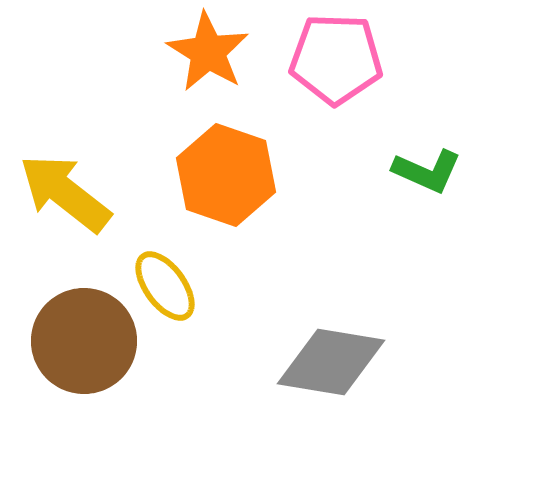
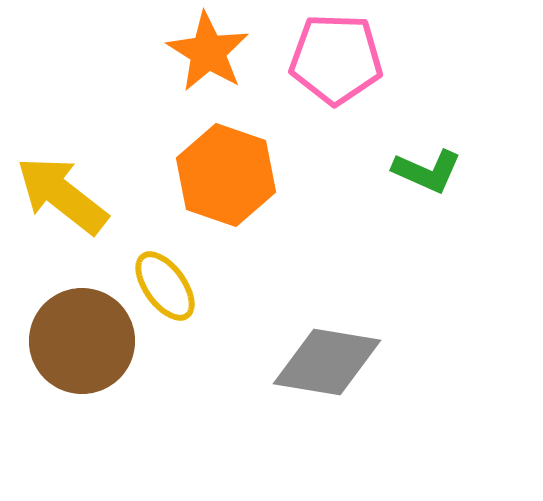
yellow arrow: moved 3 px left, 2 px down
brown circle: moved 2 px left
gray diamond: moved 4 px left
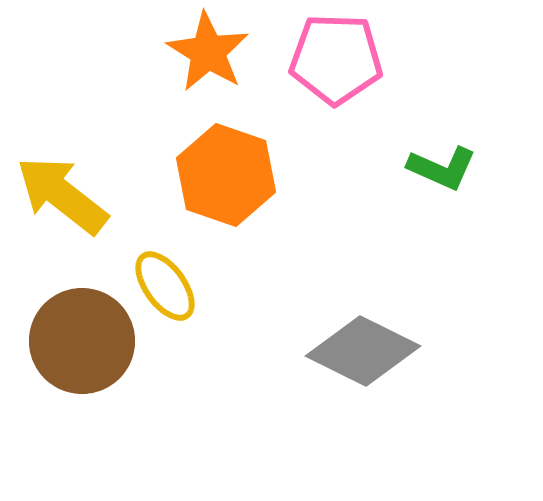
green L-shape: moved 15 px right, 3 px up
gray diamond: moved 36 px right, 11 px up; rotated 17 degrees clockwise
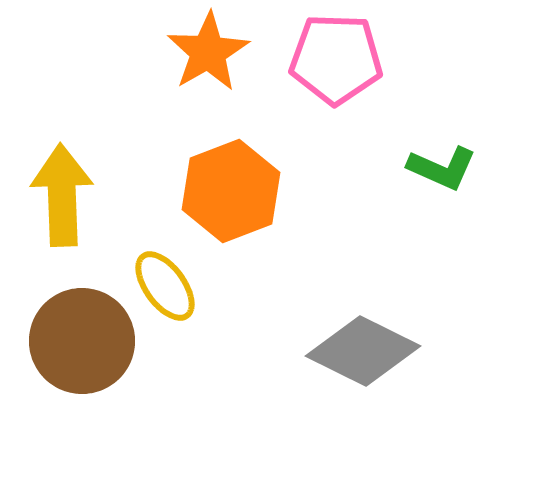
orange star: rotated 10 degrees clockwise
orange hexagon: moved 5 px right, 16 px down; rotated 20 degrees clockwise
yellow arrow: rotated 50 degrees clockwise
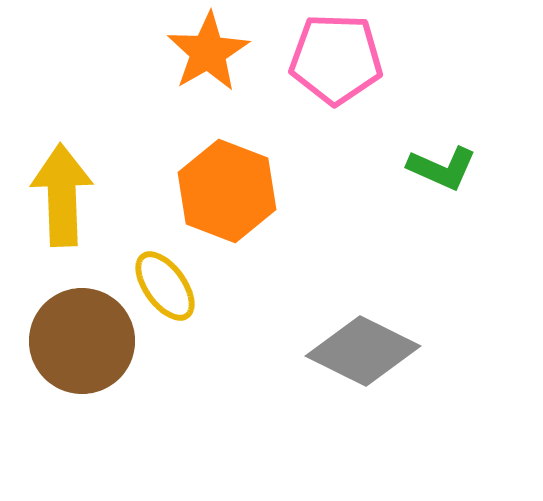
orange hexagon: moved 4 px left; rotated 18 degrees counterclockwise
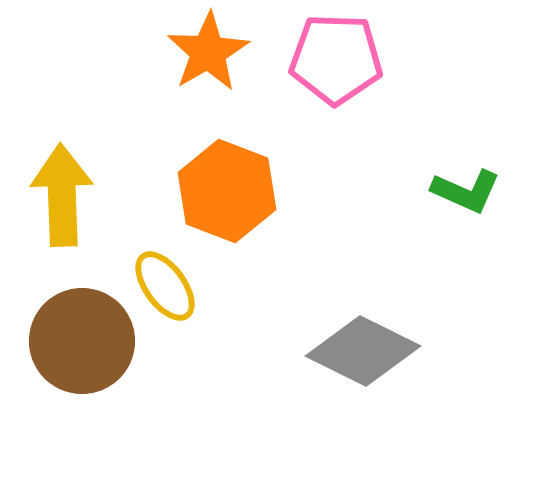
green L-shape: moved 24 px right, 23 px down
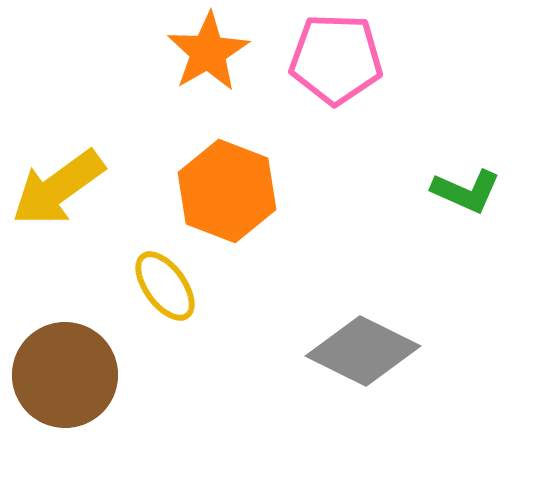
yellow arrow: moved 4 px left, 7 px up; rotated 124 degrees counterclockwise
brown circle: moved 17 px left, 34 px down
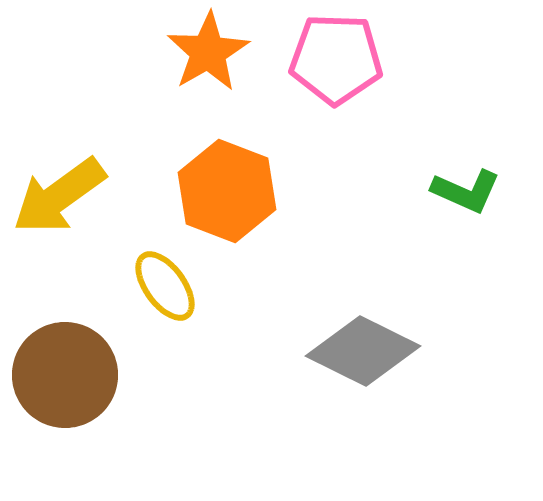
yellow arrow: moved 1 px right, 8 px down
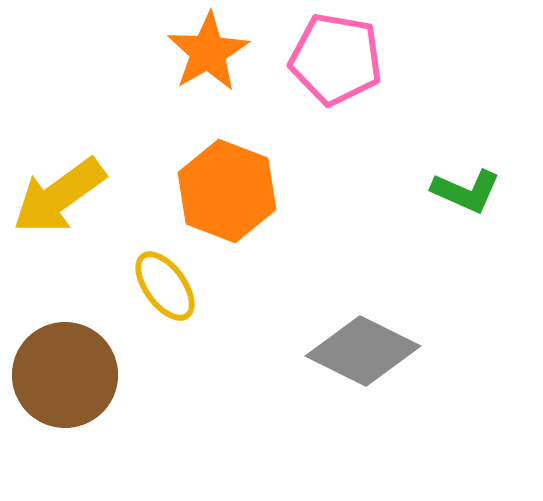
pink pentagon: rotated 8 degrees clockwise
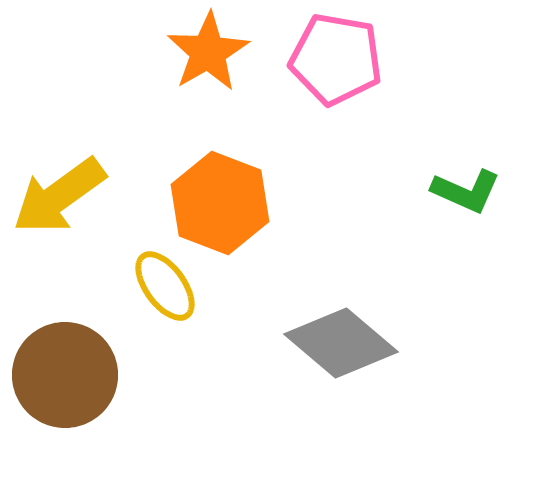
orange hexagon: moved 7 px left, 12 px down
gray diamond: moved 22 px left, 8 px up; rotated 14 degrees clockwise
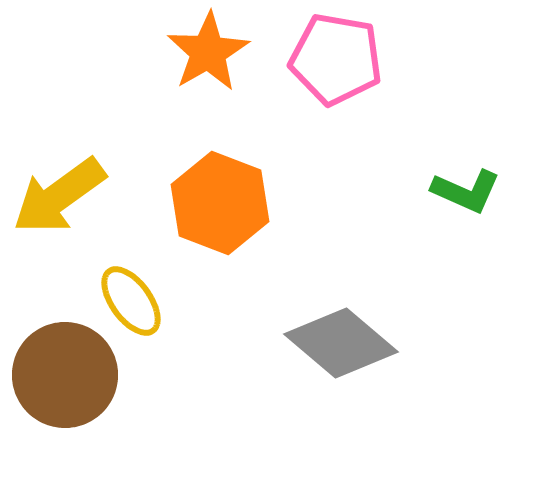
yellow ellipse: moved 34 px left, 15 px down
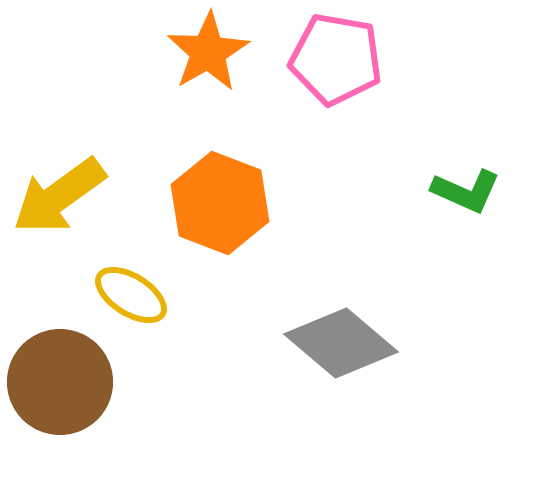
yellow ellipse: moved 6 px up; rotated 22 degrees counterclockwise
brown circle: moved 5 px left, 7 px down
